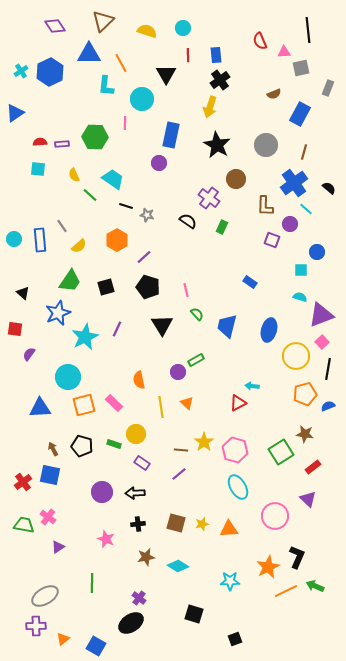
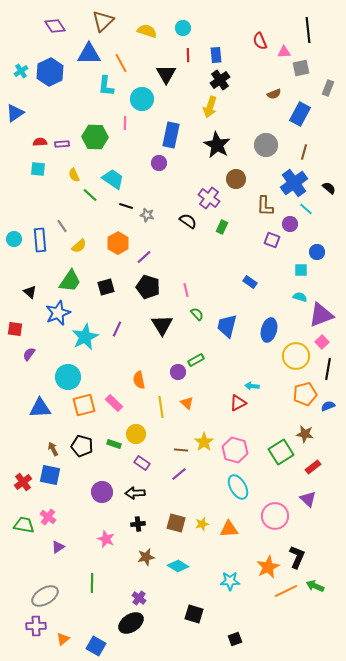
orange hexagon at (117, 240): moved 1 px right, 3 px down
black triangle at (23, 293): moved 7 px right, 1 px up
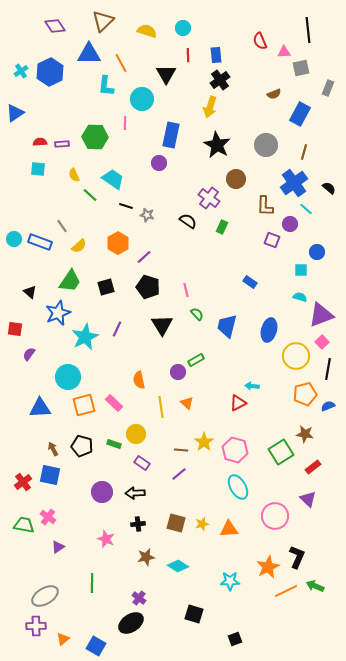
blue rectangle at (40, 240): moved 2 px down; rotated 65 degrees counterclockwise
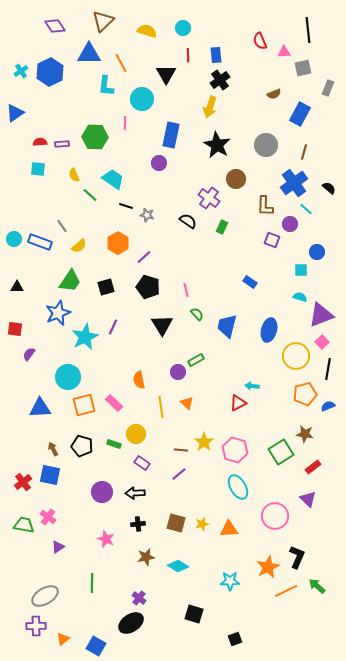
gray square at (301, 68): moved 2 px right
black triangle at (30, 292): moved 13 px left, 5 px up; rotated 40 degrees counterclockwise
purple line at (117, 329): moved 4 px left, 2 px up
green arrow at (315, 586): moved 2 px right; rotated 18 degrees clockwise
